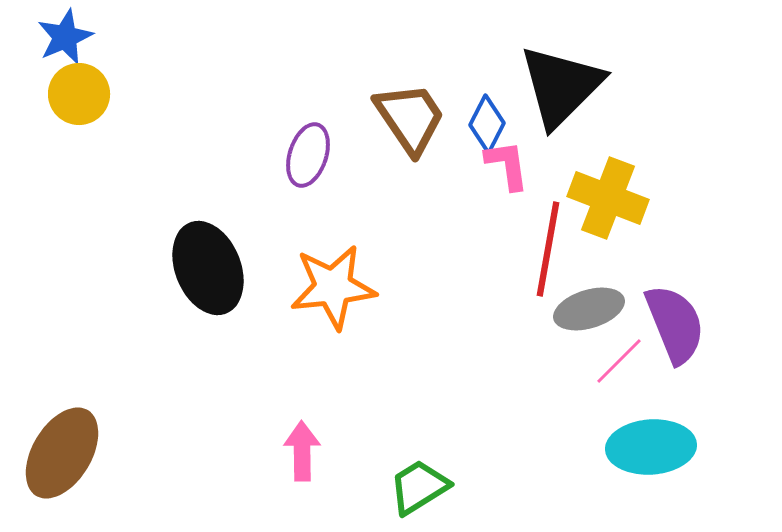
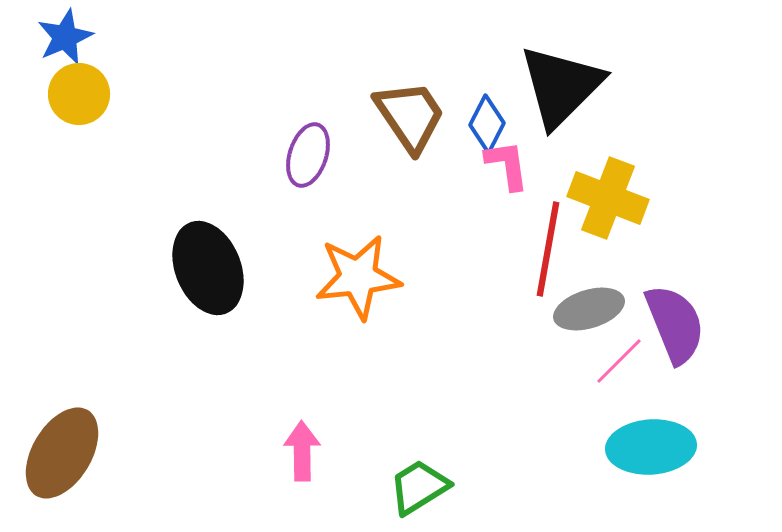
brown trapezoid: moved 2 px up
orange star: moved 25 px right, 10 px up
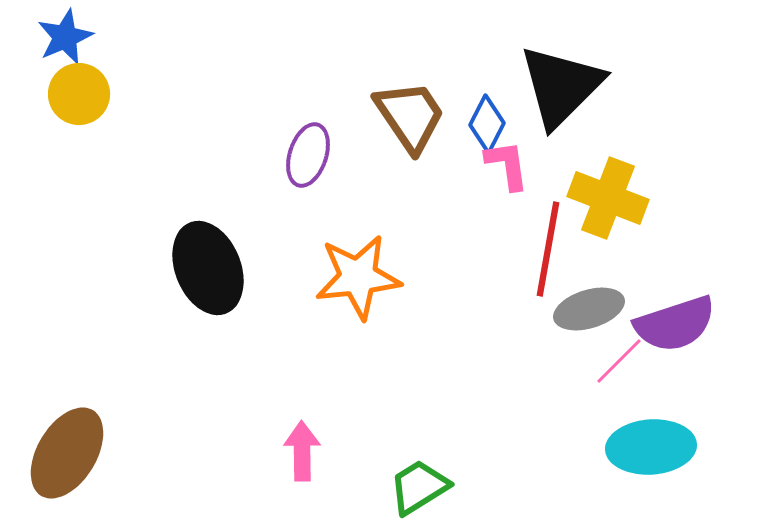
purple semicircle: rotated 94 degrees clockwise
brown ellipse: moved 5 px right
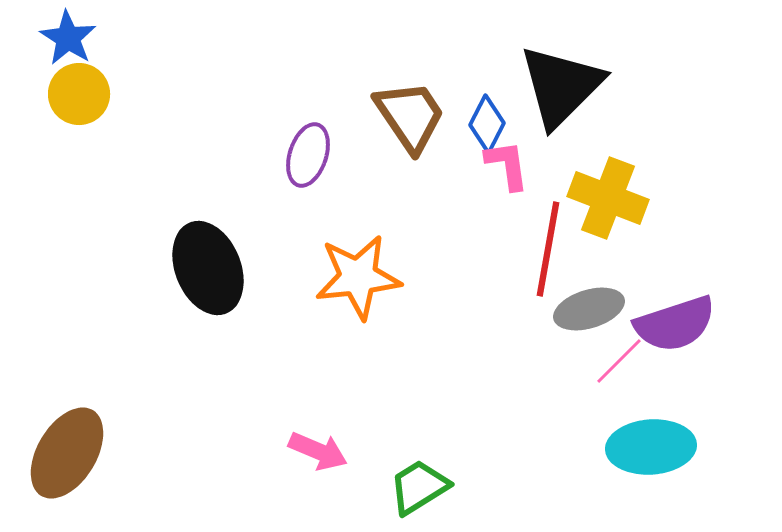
blue star: moved 3 px right, 1 px down; rotated 16 degrees counterclockwise
pink arrow: moved 16 px right; rotated 114 degrees clockwise
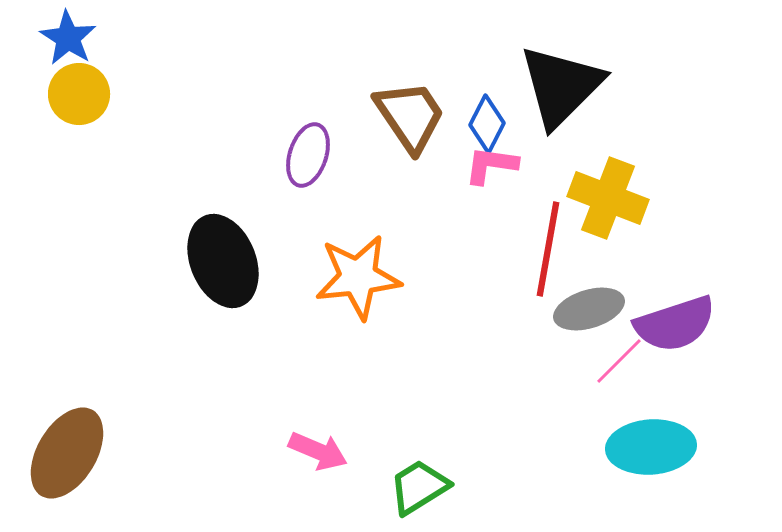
pink L-shape: moved 16 px left; rotated 74 degrees counterclockwise
black ellipse: moved 15 px right, 7 px up
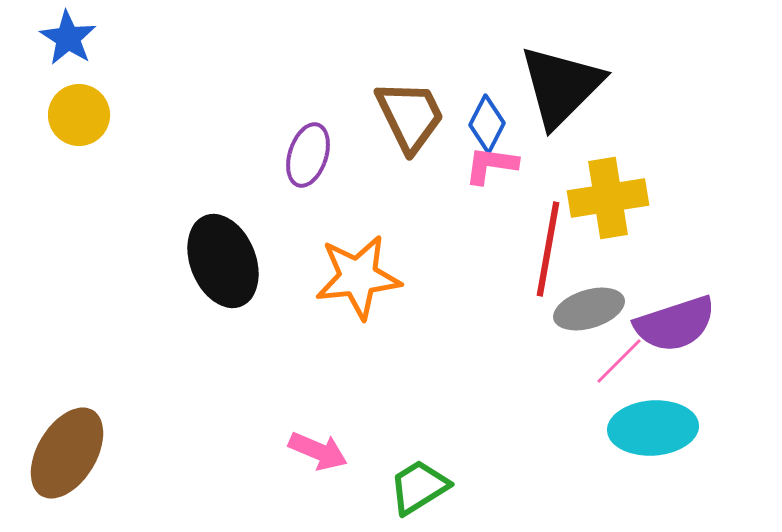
yellow circle: moved 21 px down
brown trapezoid: rotated 8 degrees clockwise
yellow cross: rotated 30 degrees counterclockwise
cyan ellipse: moved 2 px right, 19 px up
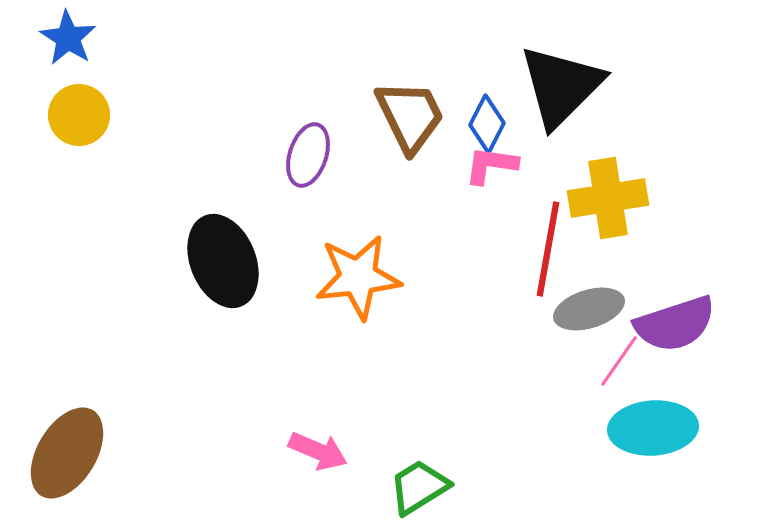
pink line: rotated 10 degrees counterclockwise
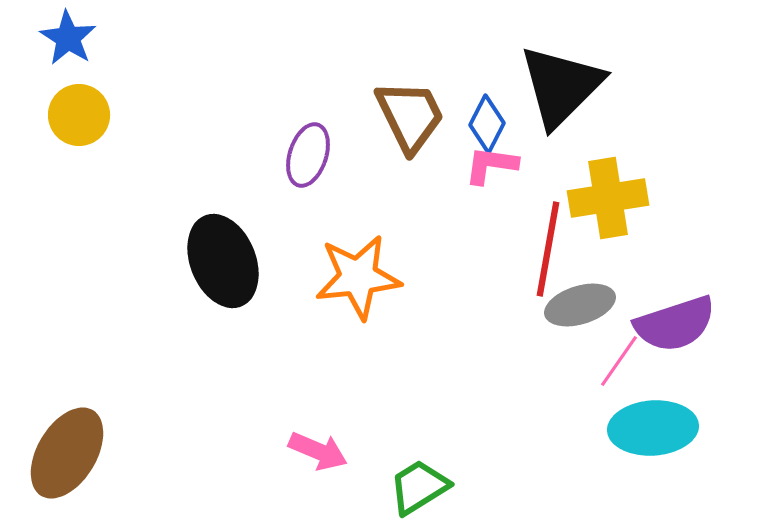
gray ellipse: moved 9 px left, 4 px up
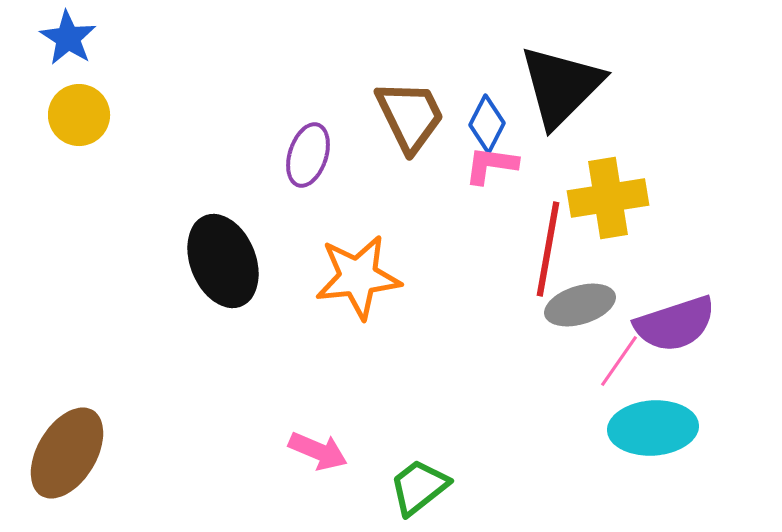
green trapezoid: rotated 6 degrees counterclockwise
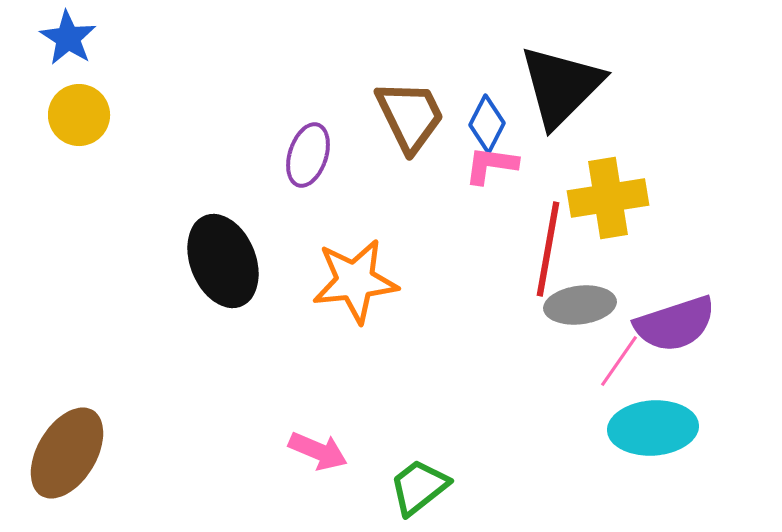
orange star: moved 3 px left, 4 px down
gray ellipse: rotated 10 degrees clockwise
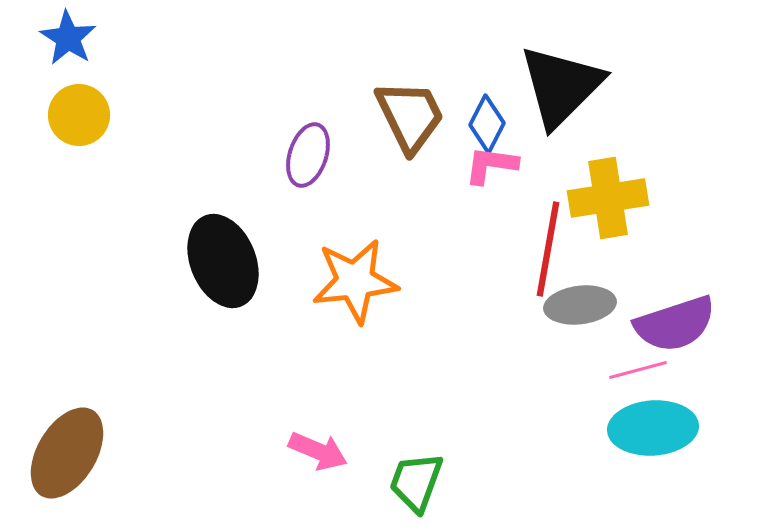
pink line: moved 19 px right, 9 px down; rotated 40 degrees clockwise
green trapezoid: moved 3 px left, 5 px up; rotated 32 degrees counterclockwise
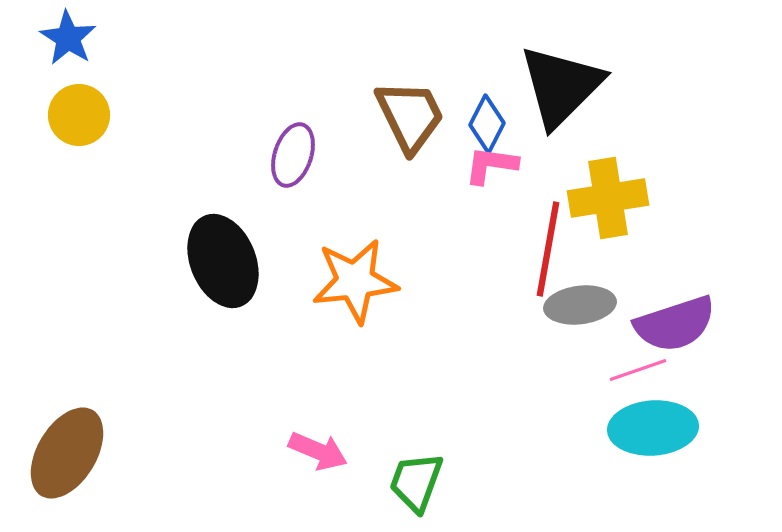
purple ellipse: moved 15 px left
pink line: rotated 4 degrees counterclockwise
